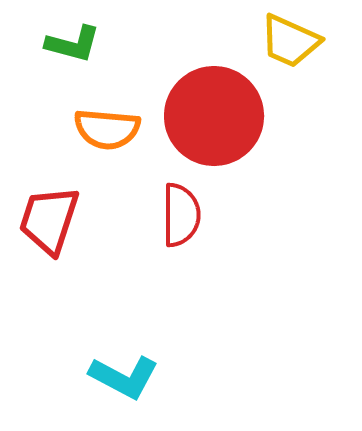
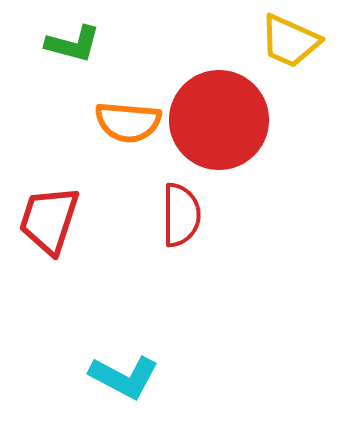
red circle: moved 5 px right, 4 px down
orange semicircle: moved 21 px right, 7 px up
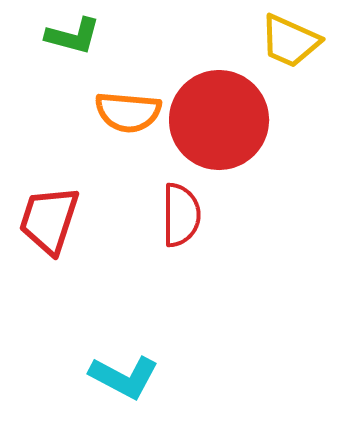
green L-shape: moved 8 px up
orange semicircle: moved 10 px up
